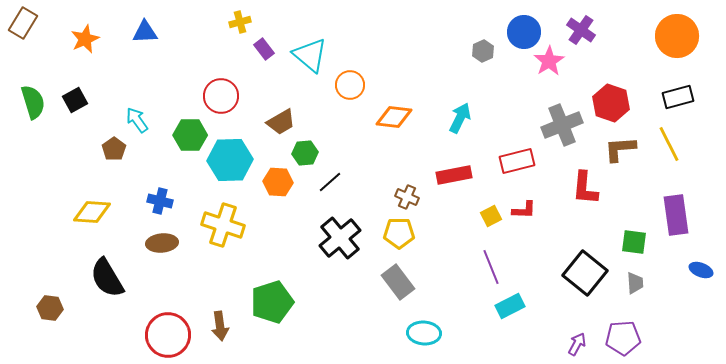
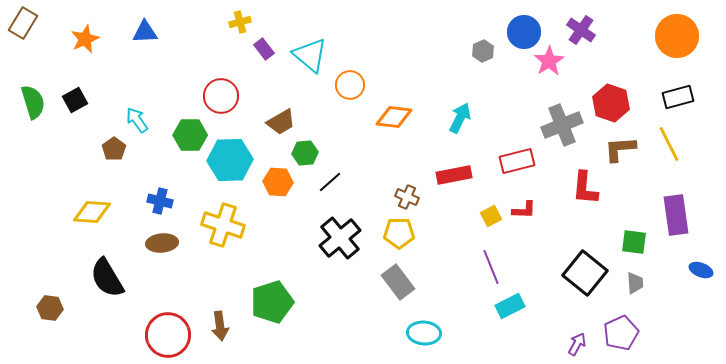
purple pentagon at (623, 338): moved 2 px left, 5 px up; rotated 20 degrees counterclockwise
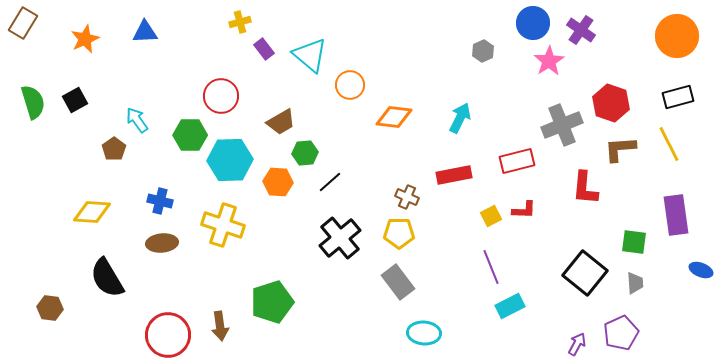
blue circle at (524, 32): moved 9 px right, 9 px up
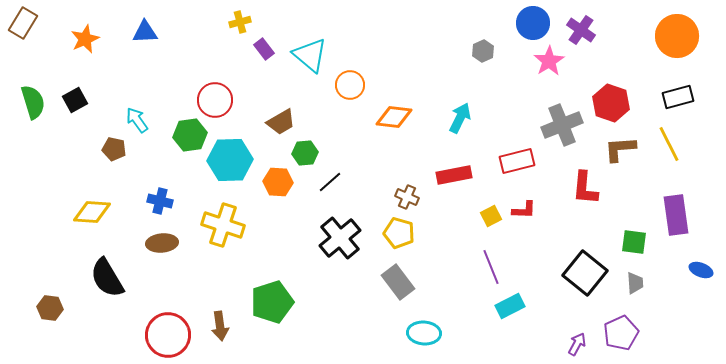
red circle at (221, 96): moved 6 px left, 4 px down
green hexagon at (190, 135): rotated 8 degrees counterclockwise
brown pentagon at (114, 149): rotated 25 degrees counterclockwise
yellow pentagon at (399, 233): rotated 16 degrees clockwise
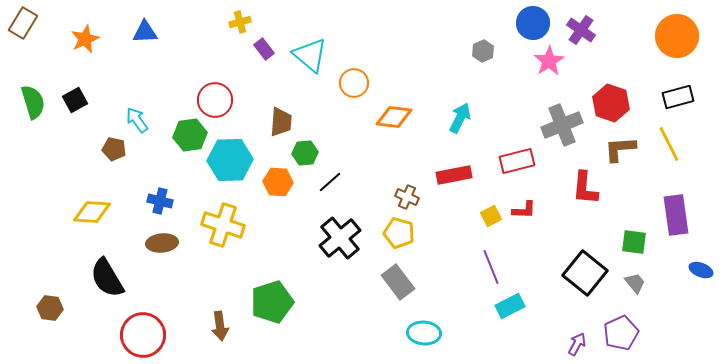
orange circle at (350, 85): moved 4 px right, 2 px up
brown trapezoid at (281, 122): rotated 56 degrees counterclockwise
gray trapezoid at (635, 283): rotated 35 degrees counterclockwise
red circle at (168, 335): moved 25 px left
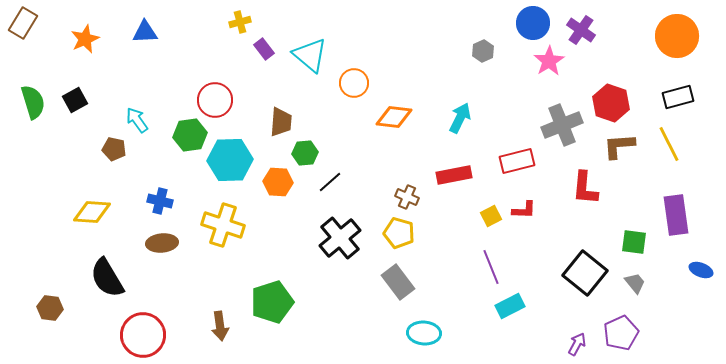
brown L-shape at (620, 149): moved 1 px left, 3 px up
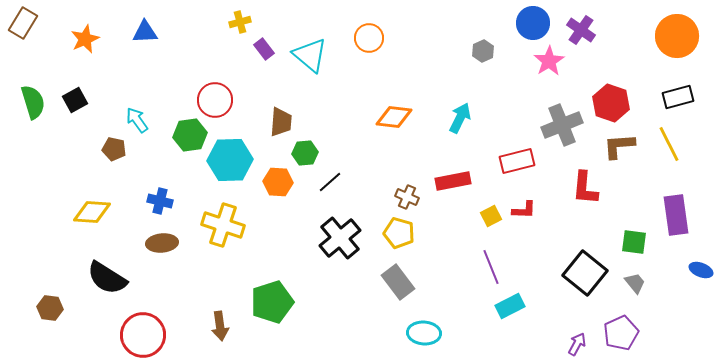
orange circle at (354, 83): moved 15 px right, 45 px up
red rectangle at (454, 175): moved 1 px left, 6 px down
black semicircle at (107, 278): rotated 27 degrees counterclockwise
